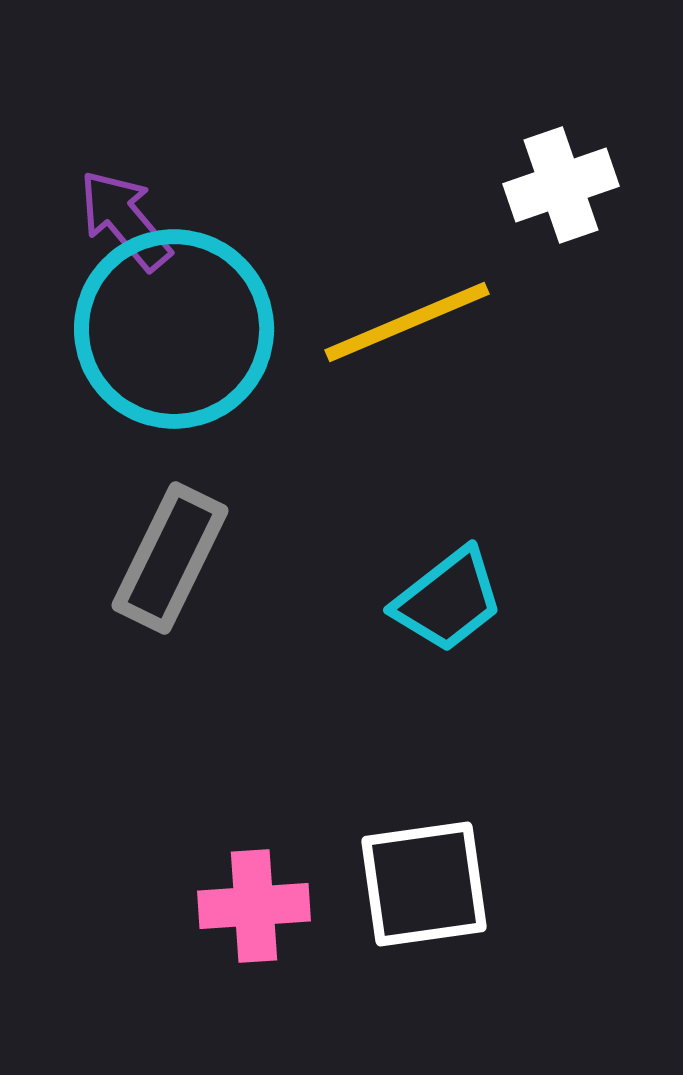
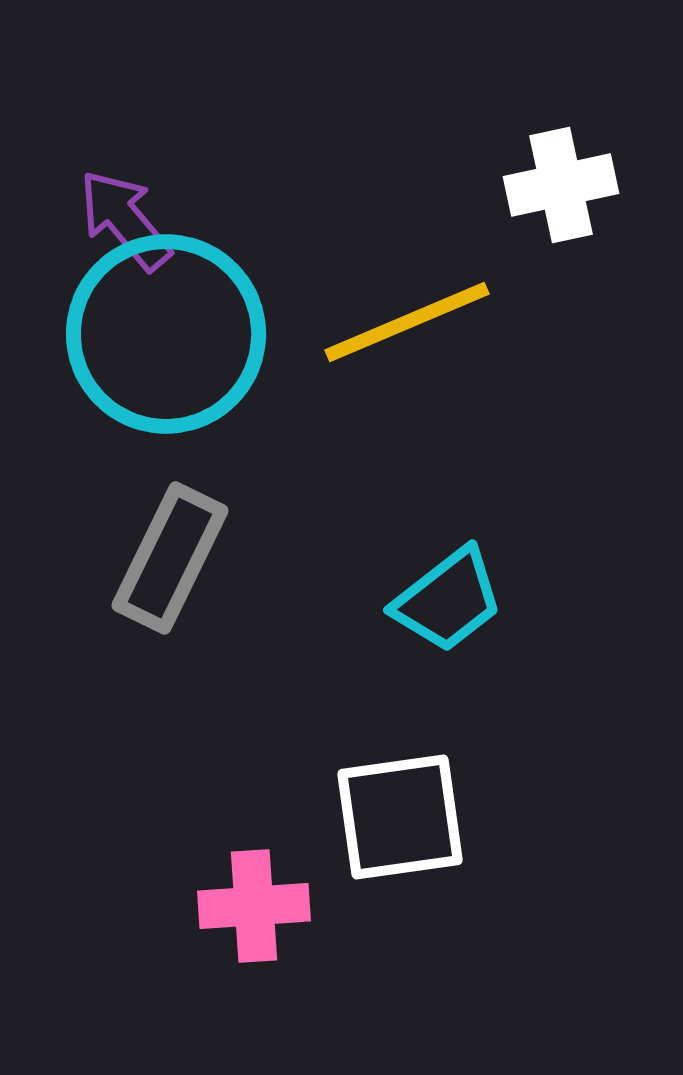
white cross: rotated 7 degrees clockwise
cyan circle: moved 8 px left, 5 px down
white square: moved 24 px left, 67 px up
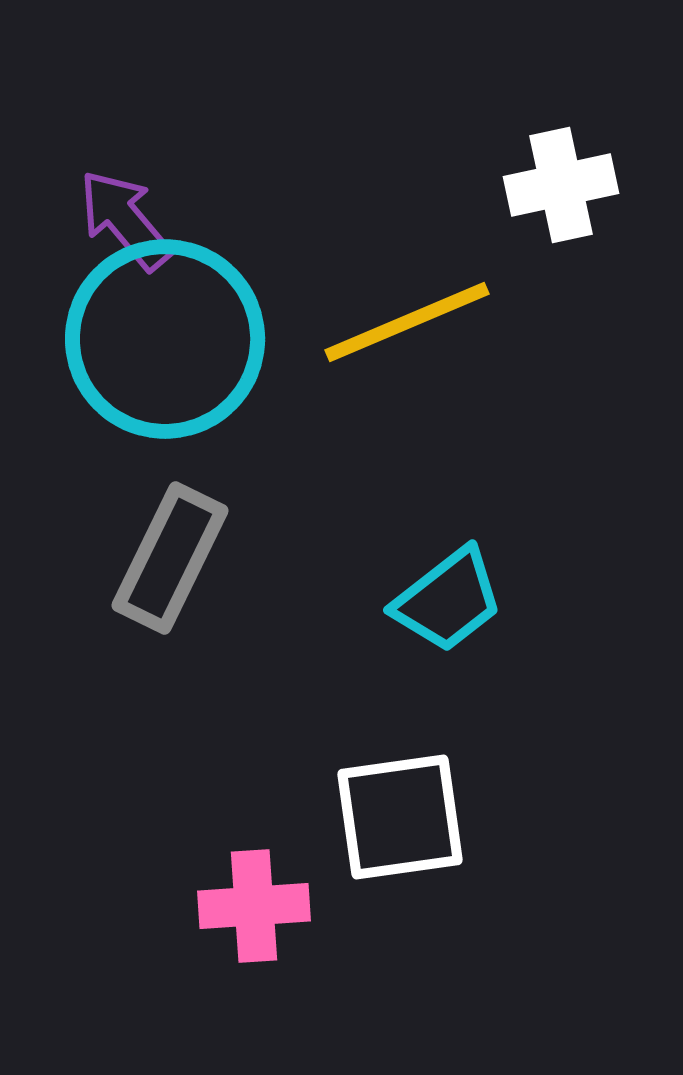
cyan circle: moved 1 px left, 5 px down
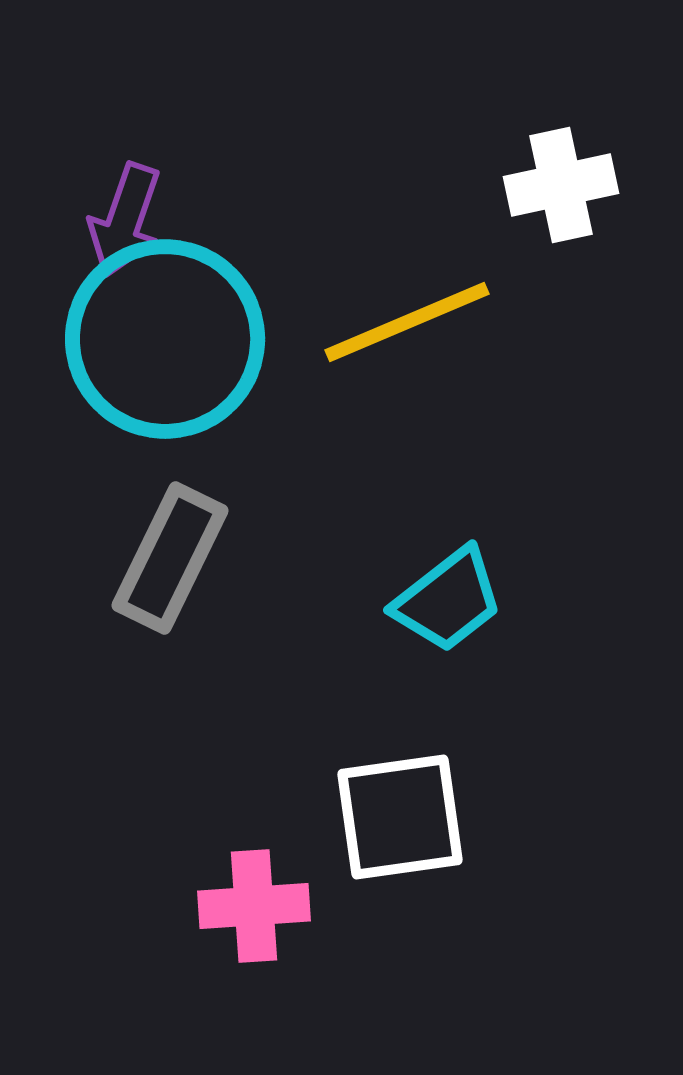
purple arrow: rotated 121 degrees counterclockwise
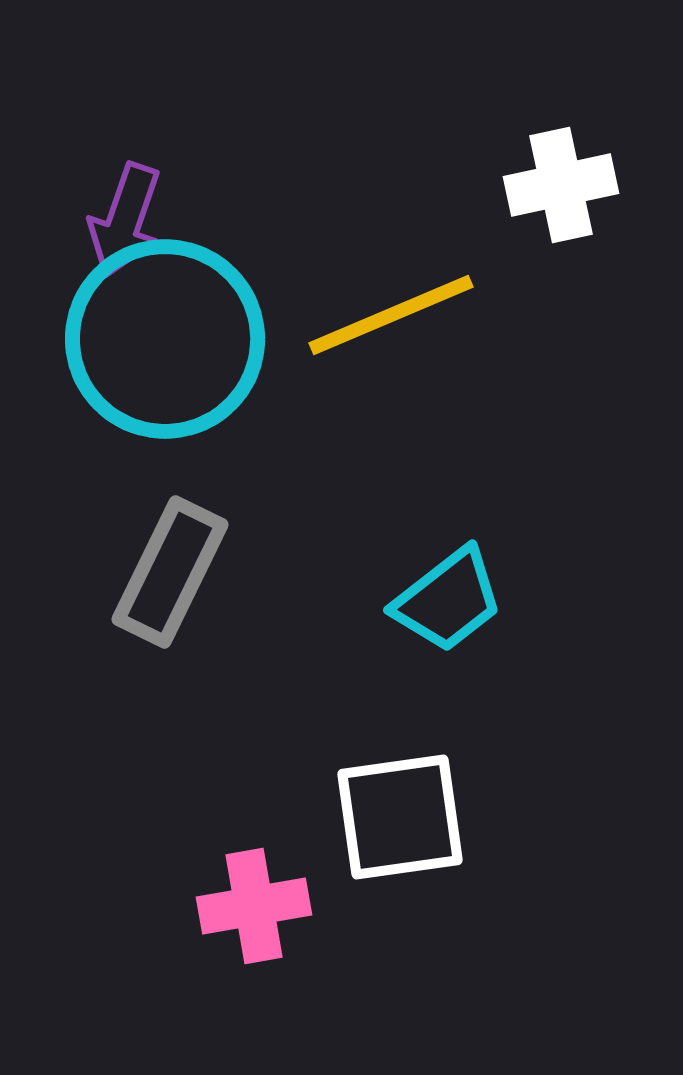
yellow line: moved 16 px left, 7 px up
gray rectangle: moved 14 px down
pink cross: rotated 6 degrees counterclockwise
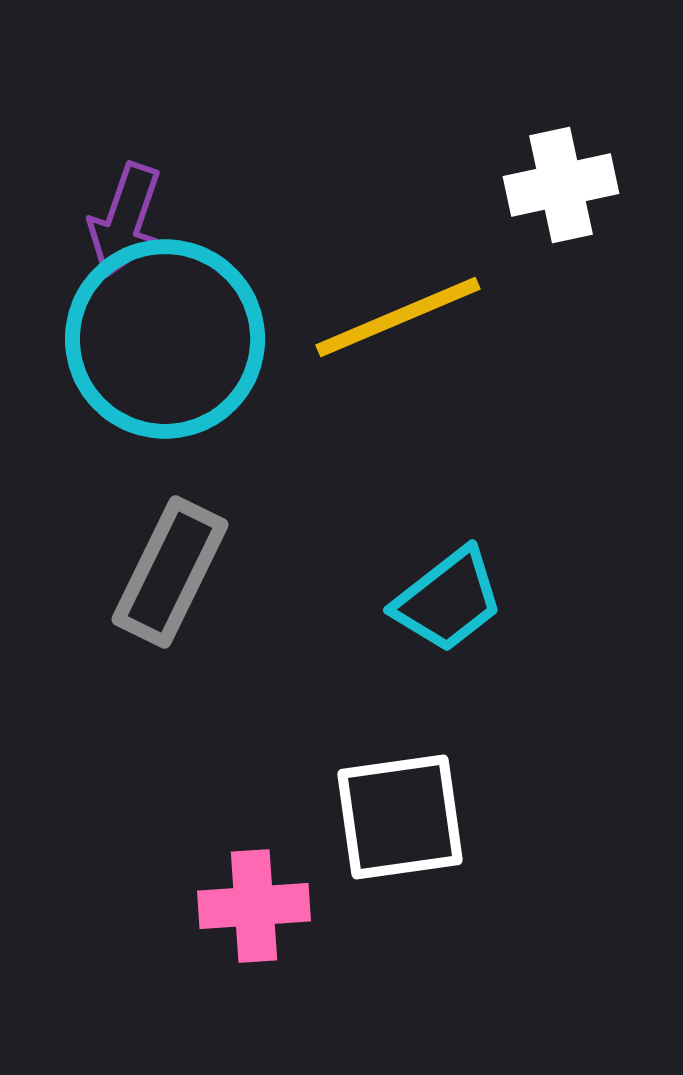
yellow line: moved 7 px right, 2 px down
pink cross: rotated 6 degrees clockwise
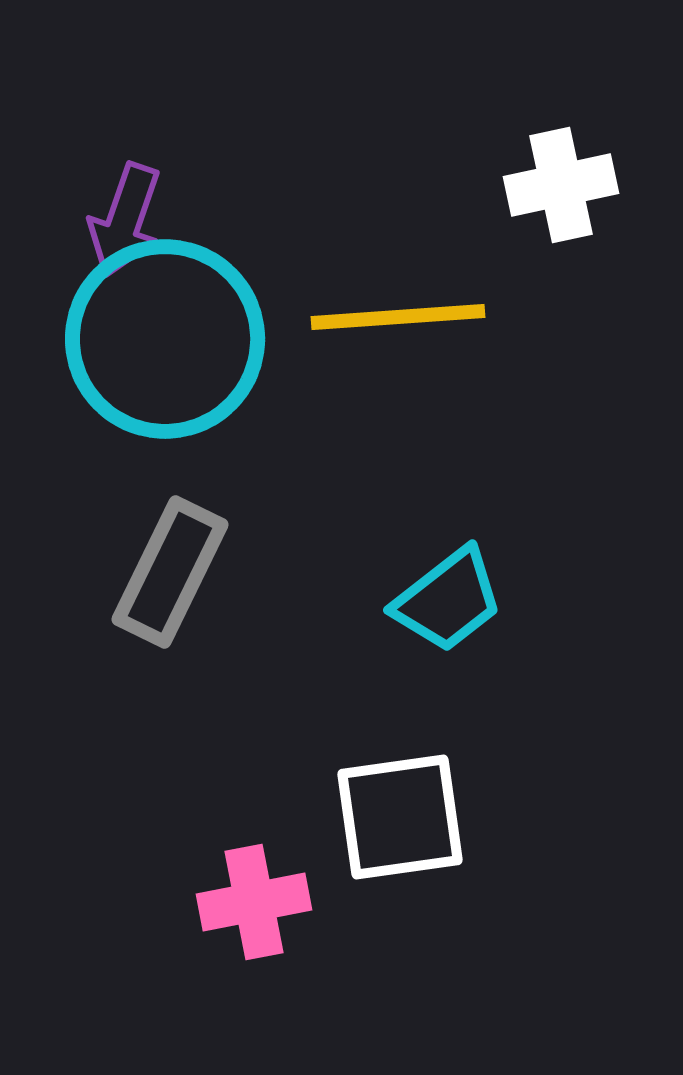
yellow line: rotated 19 degrees clockwise
pink cross: moved 4 px up; rotated 7 degrees counterclockwise
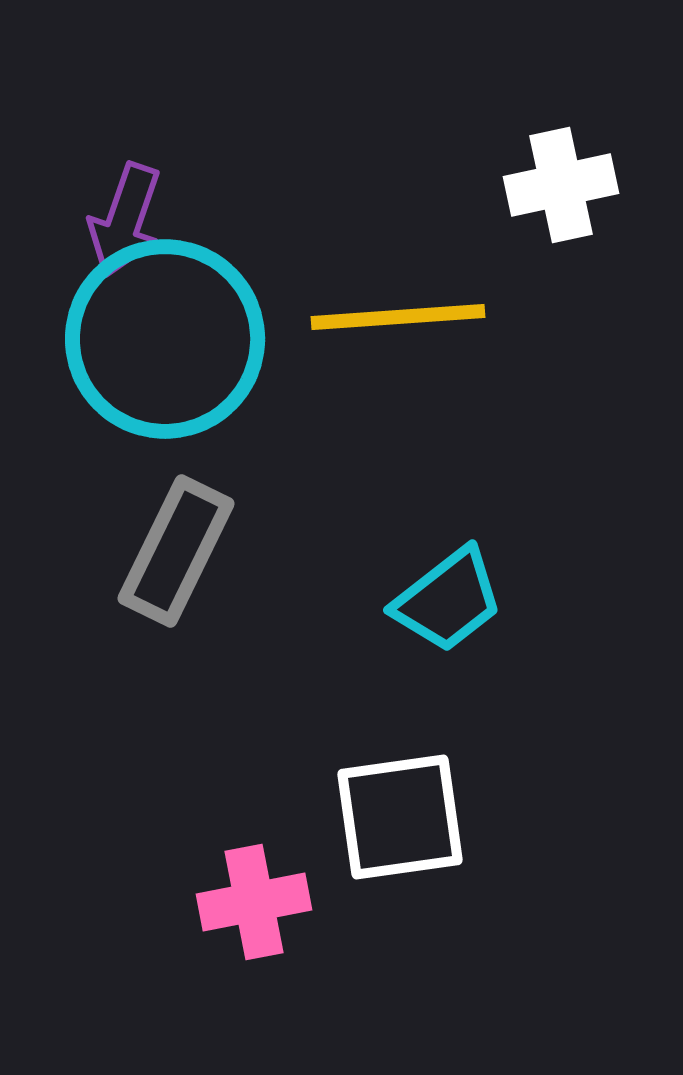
gray rectangle: moved 6 px right, 21 px up
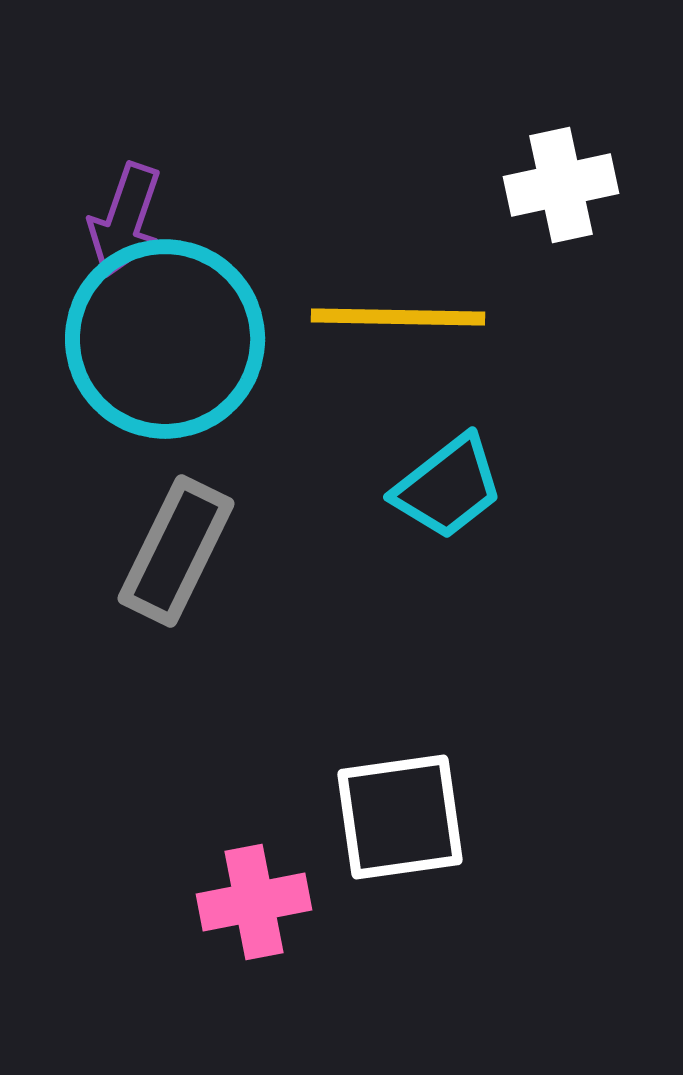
yellow line: rotated 5 degrees clockwise
cyan trapezoid: moved 113 px up
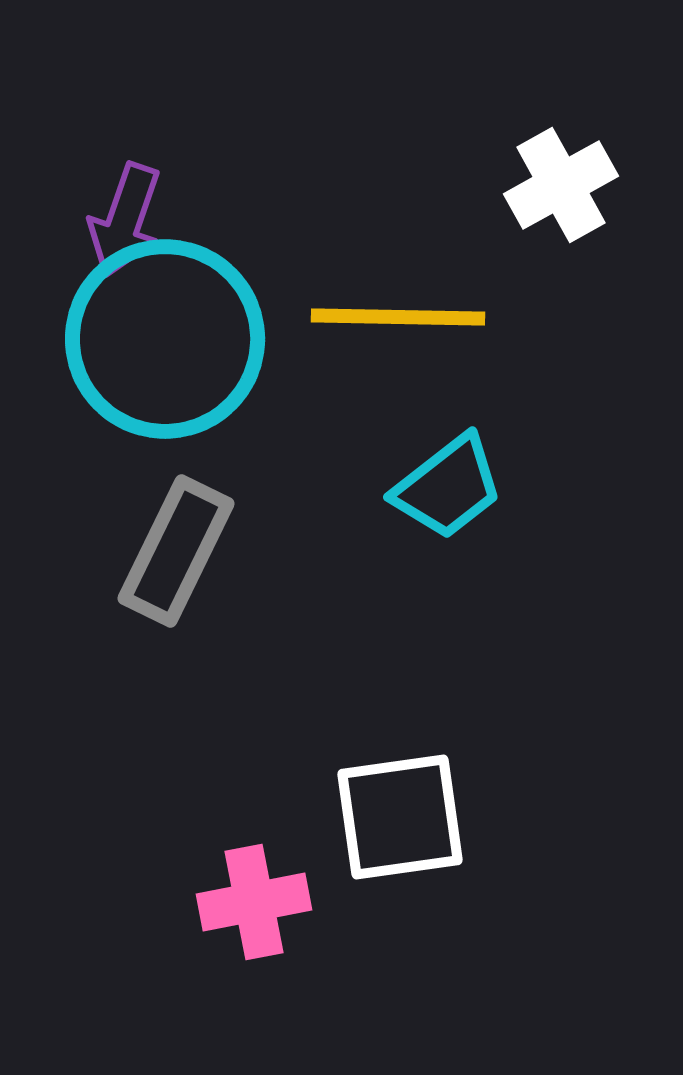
white cross: rotated 17 degrees counterclockwise
